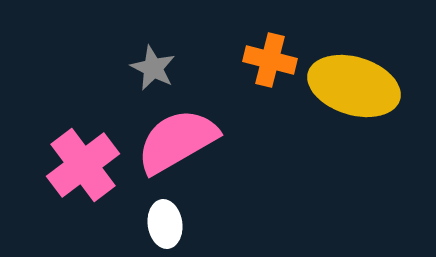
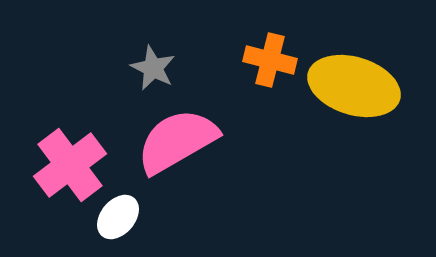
pink cross: moved 13 px left
white ellipse: moved 47 px left, 7 px up; rotated 48 degrees clockwise
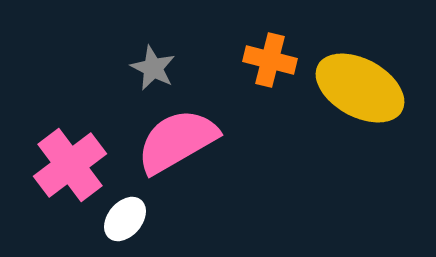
yellow ellipse: moved 6 px right, 2 px down; rotated 12 degrees clockwise
white ellipse: moved 7 px right, 2 px down
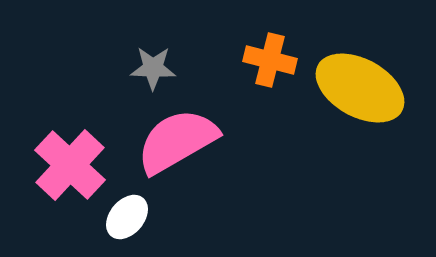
gray star: rotated 24 degrees counterclockwise
pink cross: rotated 10 degrees counterclockwise
white ellipse: moved 2 px right, 2 px up
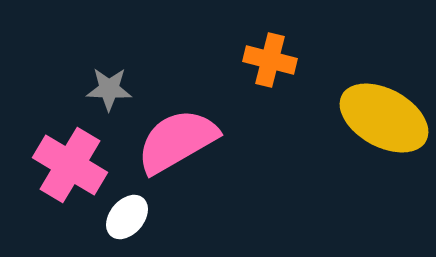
gray star: moved 44 px left, 21 px down
yellow ellipse: moved 24 px right, 30 px down
pink cross: rotated 12 degrees counterclockwise
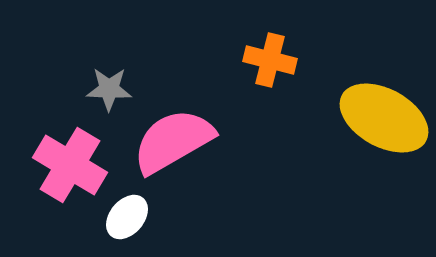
pink semicircle: moved 4 px left
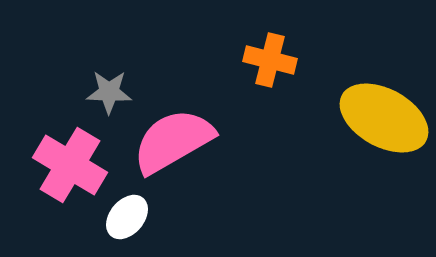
gray star: moved 3 px down
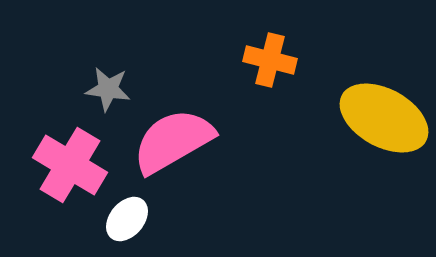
gray star: moved 1 px left, 3 px up; rotated 6 degrees clockwise
white ellipse: moved 2 px down
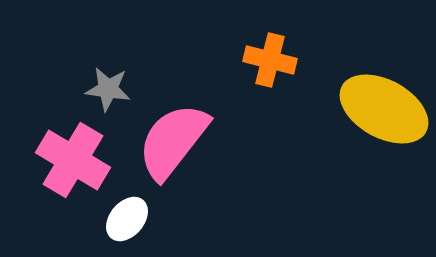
yellow ellipse: moved 9 px up
pink semicircle: rotated 22 degrees counterclockwise
pink cross: moved 3 px right, 5 px up
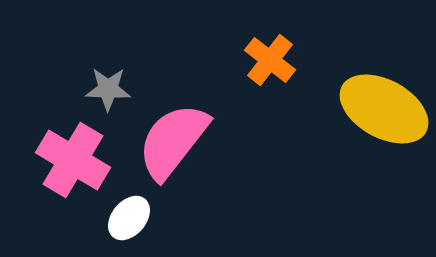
orange cross: rotated 24 degrees clockwise
gray star: rotated 6 degrees counterclockwise
white ellipse: moved 2 px right, 1 px up
